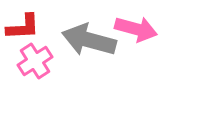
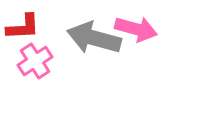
gray arrow: moved 5 px right, 2 px up
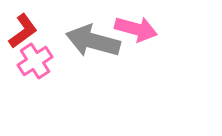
red L-shape: moved 4 px down; rotated 33 degrees counterclockwise
gray arrow: moved 1 px left, 3 px down
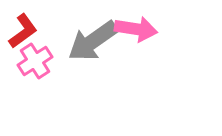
pink arrow: rotated 6 degrees counterclockwise
gray arrow: rotated 50 degrees counterclockwise
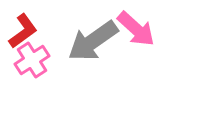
pink arrow: rotated 33 degrees clockwise
pink cross: moved 3 px left, 1 px up
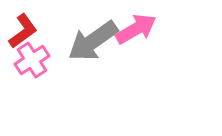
pink arrow: rotated 72 degrees counterclockwise
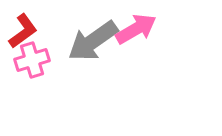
pink cross: rotated 16 degrees clockwise
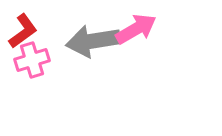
gray arrow: rotated 26 degrees clockwise
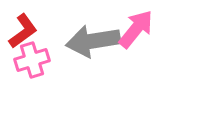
pink arrow: rotated 21 degrees counterclockwise
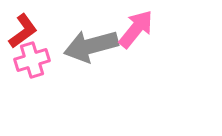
gray arrow: moved 2 px left, 5 px down; rotated 6 degrees counterclockwise
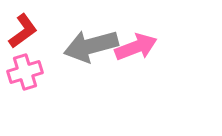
pink arrow: moved 18 px down; rotated 30 degrees clockwise
pink cross: moved 7 px left, 12 px down
